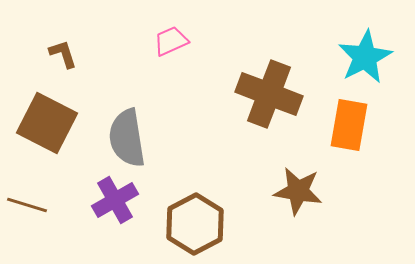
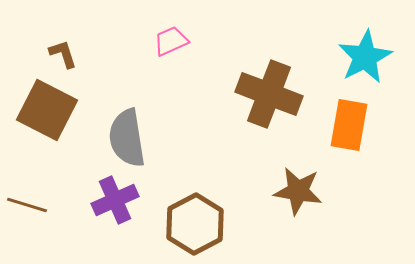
brown square: moved 13 px up
purple cross: rotated 6 degrees clockwise
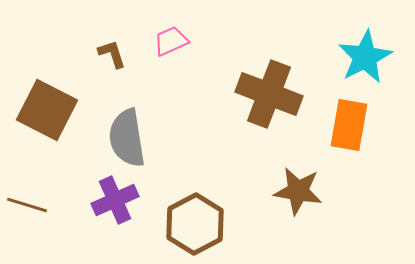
brown L-shape: moved 49 px right
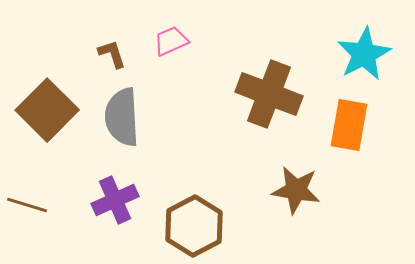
cyan star: moved 1 px left, 3 px up
brown square: rotated 18 degrees clockwise
gray semicircle: moved 5 px left, 21 px up; rotated 6 degrees clockwise
brown star: moved 2 px left, 1 px up
brown hexagon: moved 1 px left, 2 px down
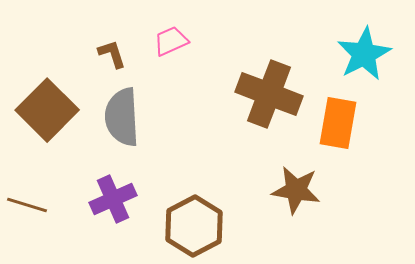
orange rectangle: moved 11 px left, 2 px up
purple cross: moved 2 px left, 1 px up
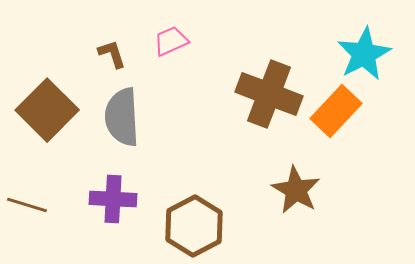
orange rectangle: moved 2 px left, 12 px up; rotated 33 degrees clockwise
brown star: rotated 21 degrees clockwise
purple cross: rotated 27 degrees clockwise
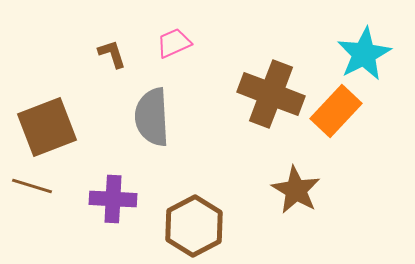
pink trapezoid: moved 3 px right, 2 px down
brown cross: moved 2 px right
brown square: moved 17 px down; rotated 24 degrees clockwise
gray semicircle: moved 30 px right
brown line: moved 5 px right, 19 px up
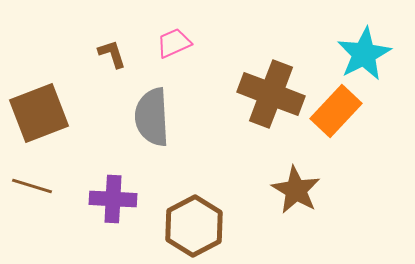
brown square: moved 8 px left, 14 px up
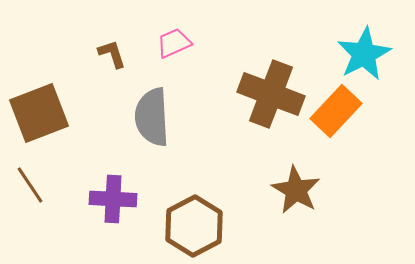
brown line: moved 2 px left, 1 px up; rotated 39 degrees clockwise
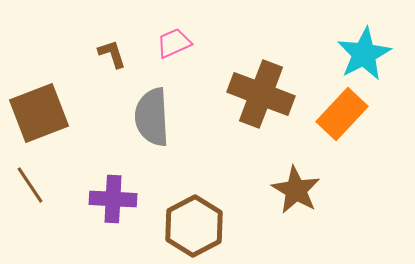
brown cross: moved 10 px left
orange rectangle: moved 6 px right, 3 px down
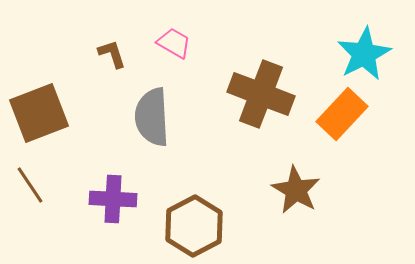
pink trapezoid: rotated 54 degrees clockwise
